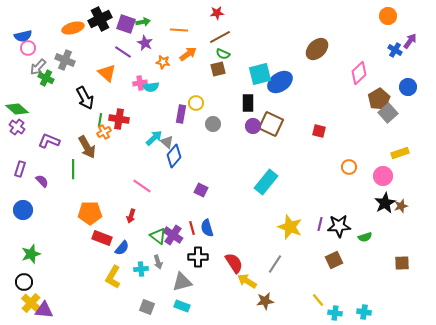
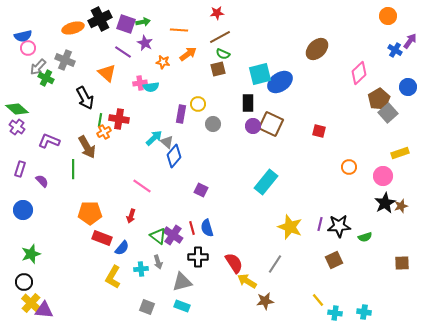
yellow circle at (196, 103): moved 2 px right, 1 px down
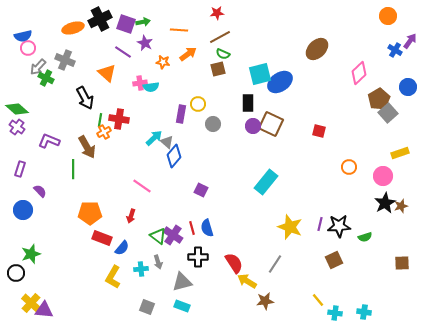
purple semicircle at (42, 181): moved 2 px left, 10 px down
black circle at (24, 282): moved 8 px left, 9 px up
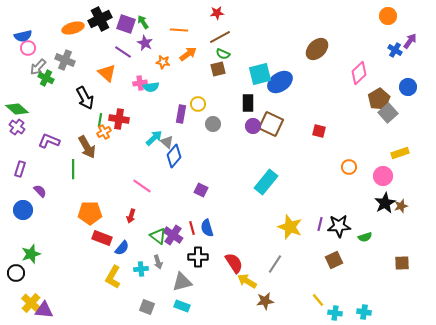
green arrow at (143, 22): rotated 112 degrees counterclockwise
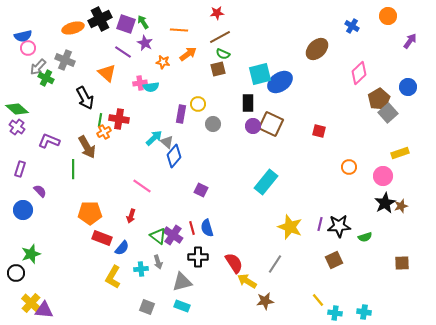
blue cross at (395, 50): moved 43 px left, 24 px up
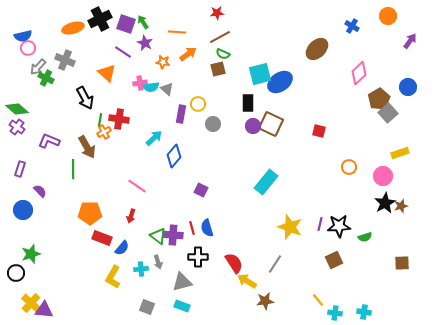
orange line at (179, 30): moved 2 px left, 2 px down
gray triangle at (167, 142): moved 53 px up
pink line at (142, 186): moved 5 px left
purple cross at (173, 235): rotated 30 degrees counterclockwise
